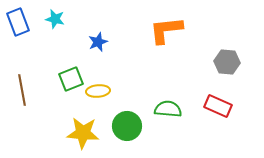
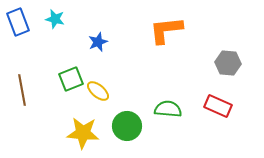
gray hexagon: moved 1 px right, 1 px down
yellow ellipse: rotated 45 degrees clockwise
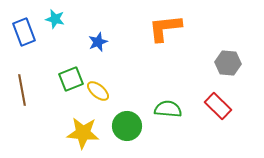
blue rectangle: moved 6 px right, 10 px down
orange L-shape: moved 1 px left, 2 px up
red rectangle: rotated 20 degrees clockwise
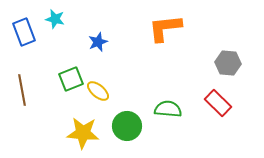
red rectangle: moved 3 px up
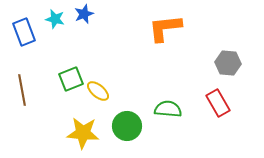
blue star: moved 14 px left, 28 px up
red rectangle: rotated 16 degrees clockwise
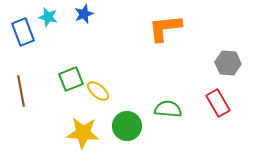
cyan star: moved 7 px left, 2 px up
blue rectangle: moved 1 px left
brown line: moved 1 px left, 1 px down
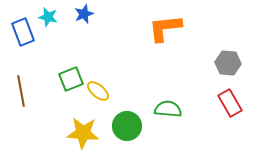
red rectangle: moved 12 px right
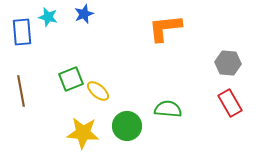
blue rectangle: moved 1 px left; rotated 16 degrees clockwise
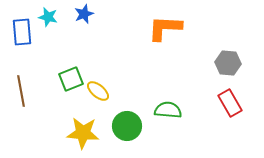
orange L-shape: rotated 9 degrees clockwise
green semicircle: moved 1 px down
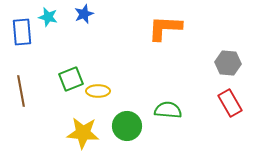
yellow ellipse: rotated 40 degrees counterclockwise
